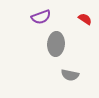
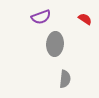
gray ellipse: moved 1 px left
gray semicircle: moved 5 px left, 4 px down; rotated 96 degrees counterclockwise
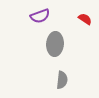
purple semicircle: moved 1 px left, 1 px up
gray semicircle: moved 3 px left, 1 px down
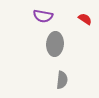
purple semicircle: moved 3 px right; rotated 30 degrees clockwise
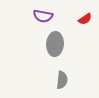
red semicircle: rotated 112 degrees clockwise
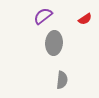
purple semicircle: rotated 132 degrees clockwise
gray ellipse: moved 1 px left, 1 px up
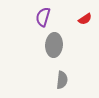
purple semicircle: moved 1 px down; rotated 36 degrees counterclockwise
gray ellipse: moved 2 px down
